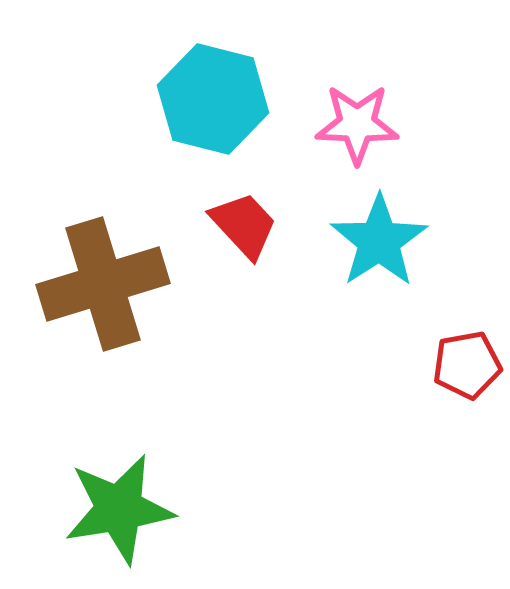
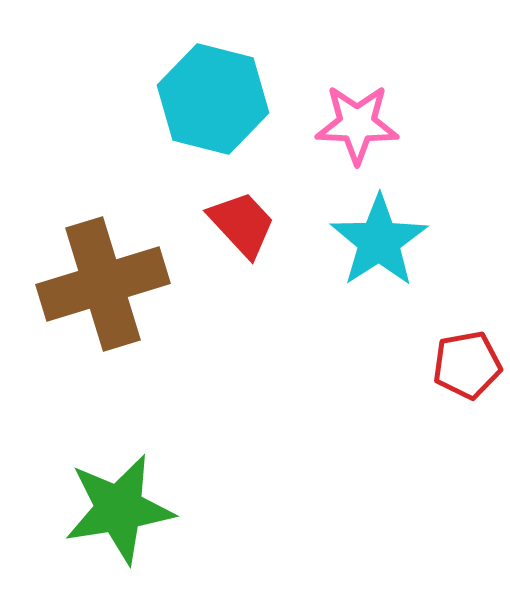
red trapezoid: moved 2 px left, 1 px up
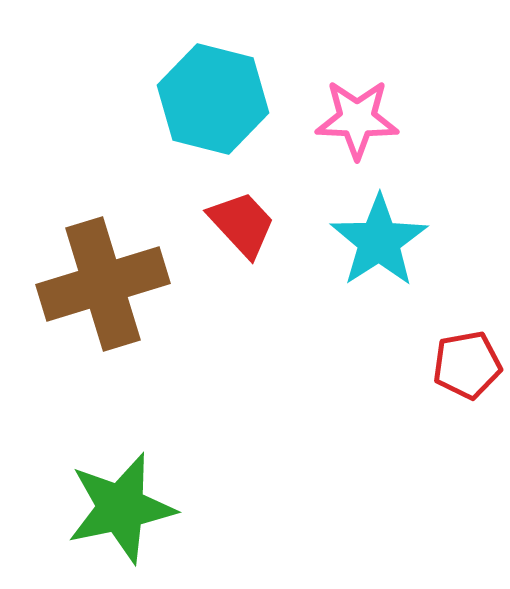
pink star: moved 5 px up
green star: moved 2 px right, 1 px up; rotated 3 degrees counterclockwise
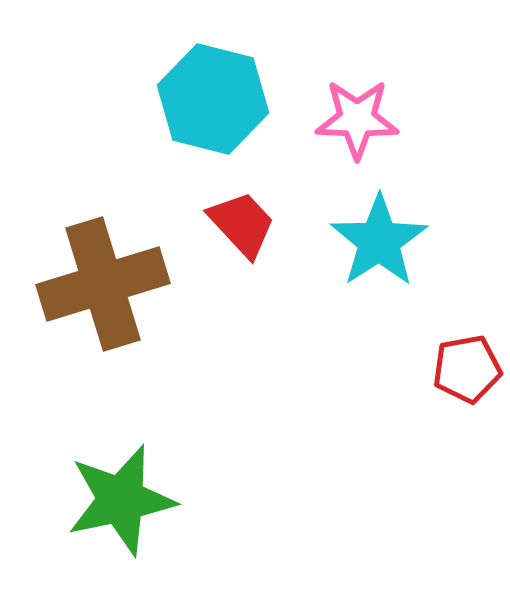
red pentagon: moved 4 px down
green star: moved 8 px up
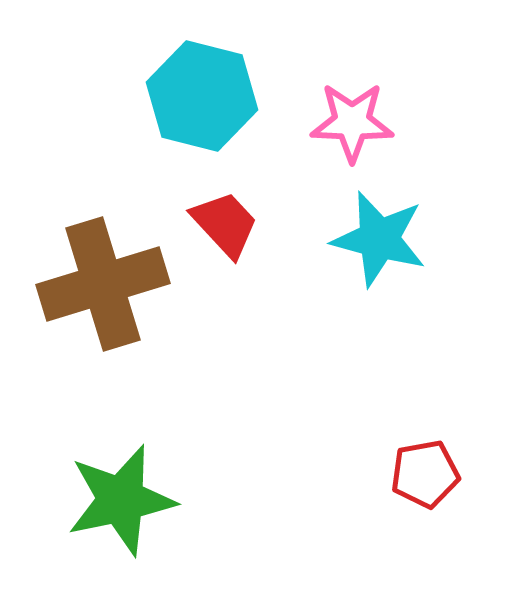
cyan hexagon: moved 11 px left, 3 px up
pink star: moved 5 px left, 3 px down
red trapezoid: moved 17 px left
cyan star: moved 2 px up; rotated 24 degrees counterclockwise
red pentagon: moved 42 px left, 105 px down
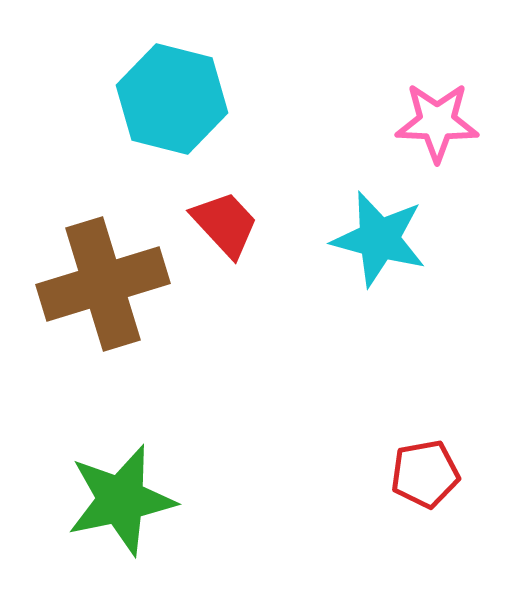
cyan hexagon: moved 30 px left, 3 px down
pink star: moved 85 px right
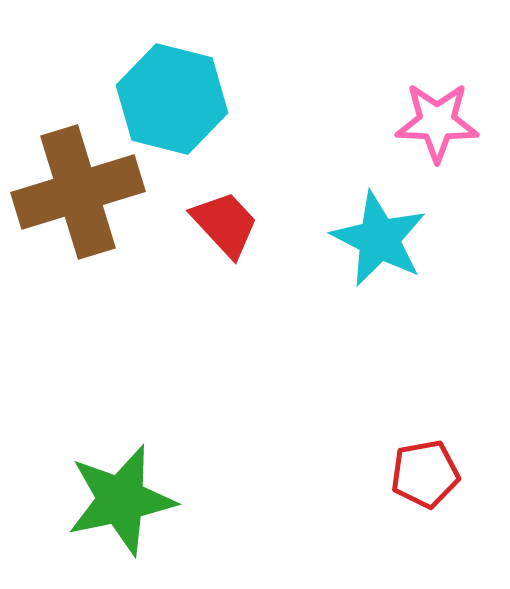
cyan star: rotated 12 degrees clockwise
brown cross: moved 25 px left, 92 px up
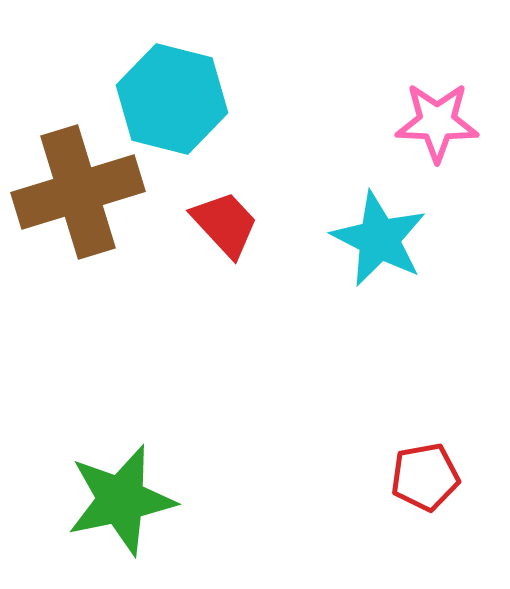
red pentagon: moved 3 px down
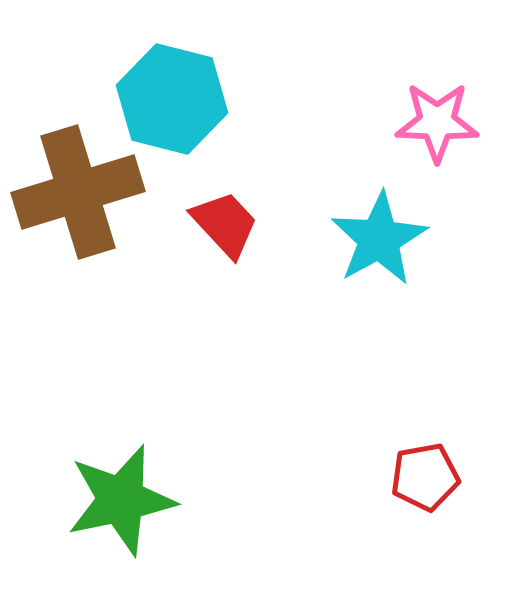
cyan star: rotated 16 degrees clockwise
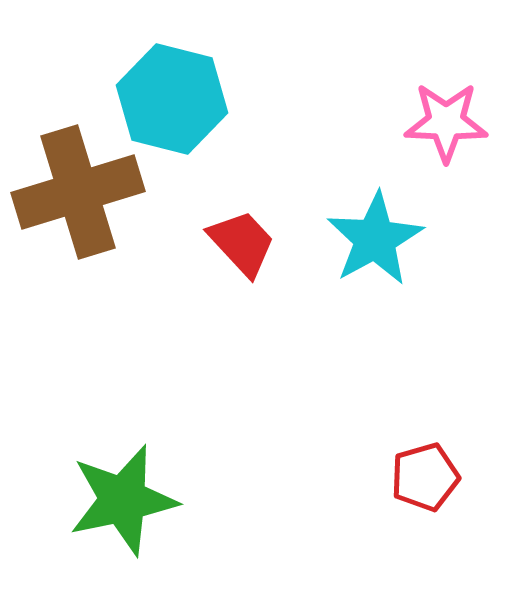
pink star: moved 9 px right
red trapezoid: moved 17 px right, 19 px down
cyan star: moved 4 px left
red pentagon: rotated 6 degrees counterclockwise
green star: moved 2 px right
